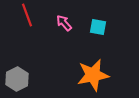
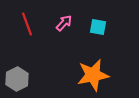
red line: moved 9 px down
pink arrow: rotated 84 degrees clockwise
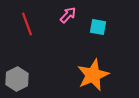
pink arrow: moved 4 px right, 8 px up
orange star: rotated 12 degrees counterclockwise
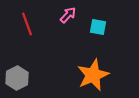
gray hexagon: moved 1 px up
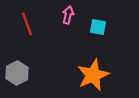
pink arrow: rotated 30 degrees counterclockwise
gray hexagon: moved 5 px up
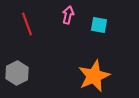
cyan square: moved 1 px right, 2 px up
orange star: moved 1 px right, 1 px down
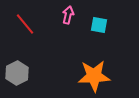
red line: moved 2 px left; rotated 20 degrees counterclockwise
orange star: rotated 20 degrees clockwise
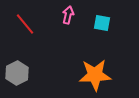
cyan square: moved 3 px right, 2 px up
orange star: moved 1 px right, 1 px up
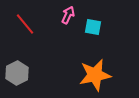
pink arrow: rotated 12 degrees clockwise
cyan square: moved 9 px left, 4 px down
orange star: rotated 8 degrees counterclockwise
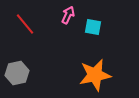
gray hexagon: rotated 15 degrees clockwise
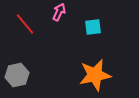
pink arrow: moved 9 px left, 3 px up
cyan square: rotated 18 degrees counterclockwise
gray hexagon: moved 2 px down
